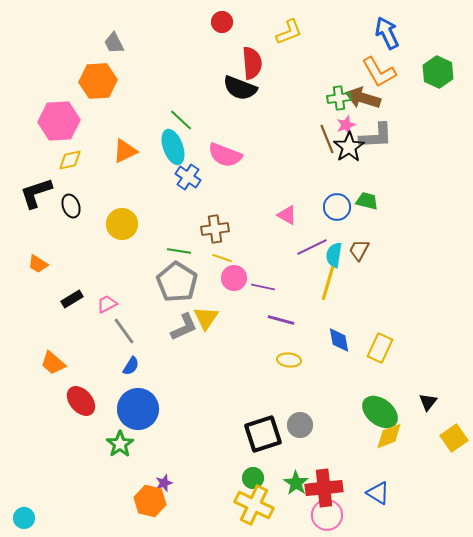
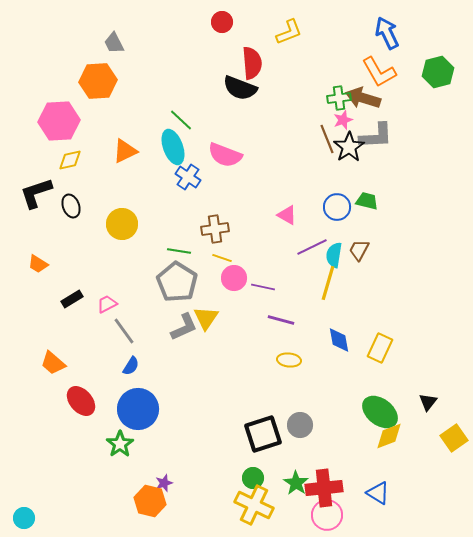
green hexagon at (438, 72): rotated 20 degrees clockwise
pink star at (346, 125): moved 3 px left, 5 px up
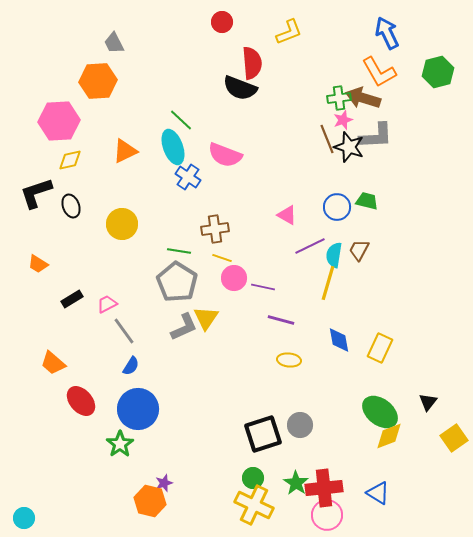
black star at (349, 147): rotated 20 degrees counterclockwise
purple line at (312, 247): moved 2 px left, 1 px up
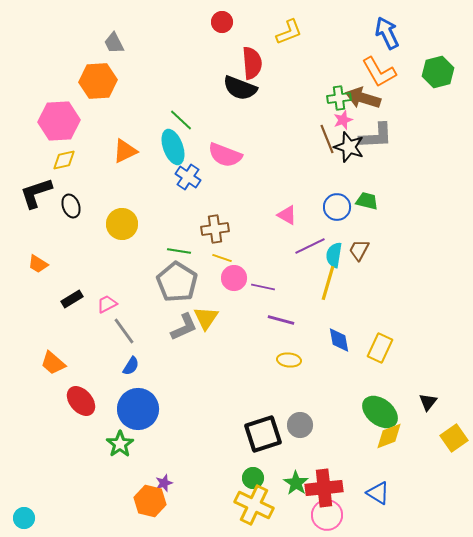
yellow diamond at (70, 160): moved 6 px left
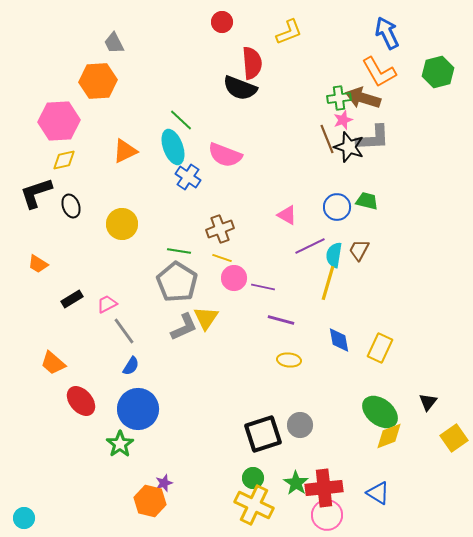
gray L-shape at (376, 136): moved 3 px left, 2 px down
brown cross at (215, 229): moved 5 px right; rotated 12 degrees counterclockwise
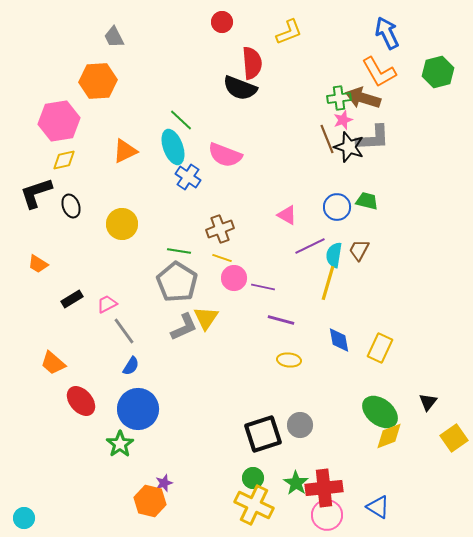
gray trapezoid at (114, 43): moved 6 px up
pink hexagon at (59, 121): rotated 6 degrees counterclockwise
blue triangle at (378, 493): moved 14 px down
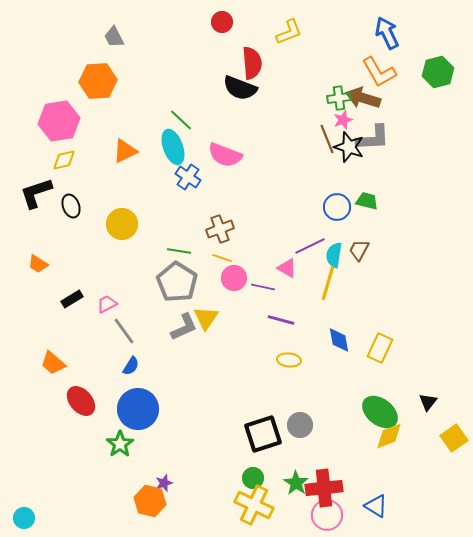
pink triangle at (287, 215): moved 53 px down
blue triangle at (378, 507): moved 2 px left, 1 px up
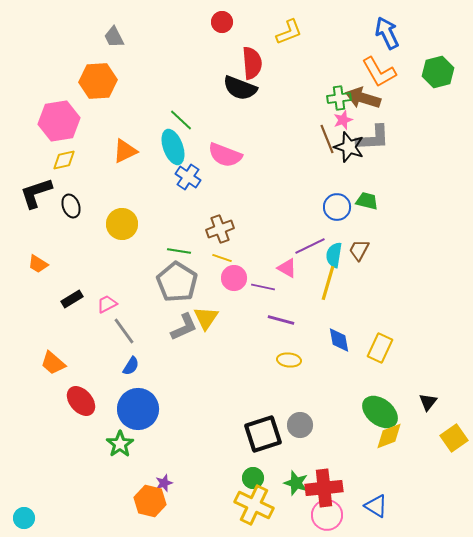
green star at (296, 483): rotated 15 degrees counterclockwise
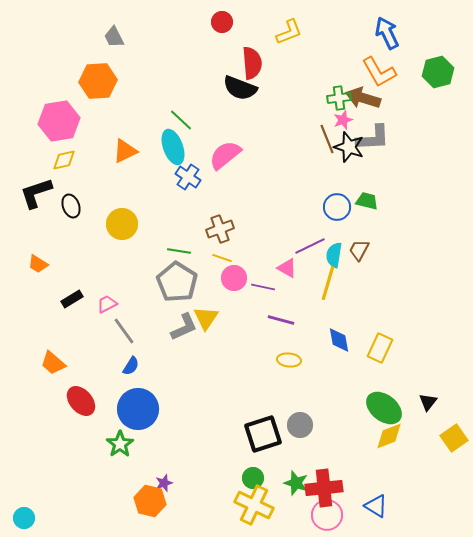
pink semicircle at (225, 155): rotated 120 degrees clockwise
green ellipse at (380, 412): moved 4 px right, 4 px up
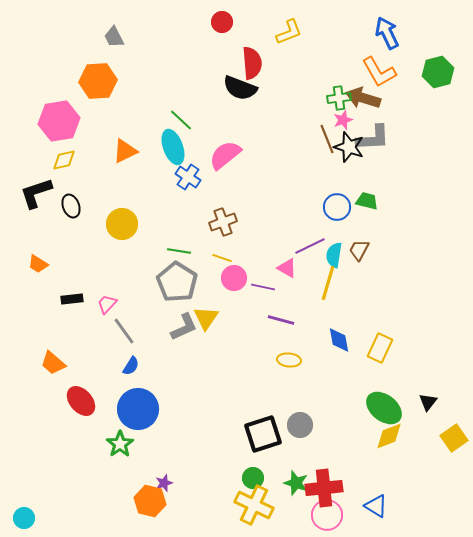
brown cross at (220, 229): moved 3 px right, 7 px up
black rectangle at (72, 299): rotated 25 degrees clockwise
pink trapezoid at (107, 304): rotated 20 degrees counterclockwise
